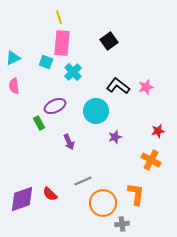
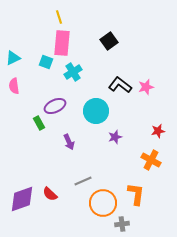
cyan cross: rotated 12 degrees clockwise
black L-shape: moved 2 px right, 1 px up
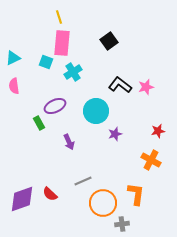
purple star: moved 3 px up
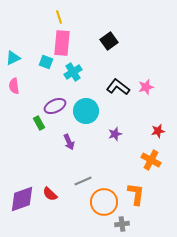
black L-shape: moved 2 px left, 2 px down
cyan circle: moved 10 px left
orange circle: moved 1 px right, 1 px up
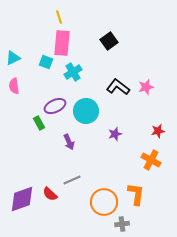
gray line: moved 11 px left, 1 px up
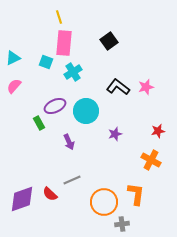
pink rectangle: moved 2 px right
pink semicircle: rotated 49 degrees clockwise
